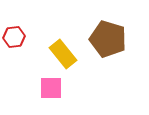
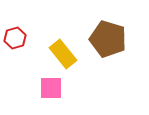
red hexagon: moved 1 px right, 1 px down; rotated 10 degrees counterclockwise
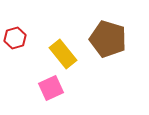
pink square: rotated 25 degrees counterclockwise
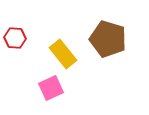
red hexagon: rotated 20 degrees clockwise
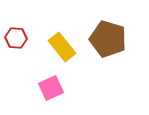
red hexagon: moved 1 px right
yellow rectangle: moved 1 px left, 7 px up
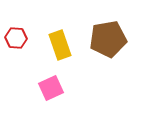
brown pentagon: rotated 27 degrees counterclockwise
yellow rectangle: moved 2 px left, 2 px up; rotated 20 degrees clockwise
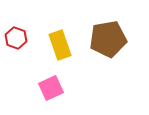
red hexagon: rotated 15 degrees clockwise
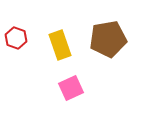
pink square: moved 20 px right
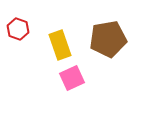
red hexagon: moved 2 px right, 9 px up
pink square: moved 1 px right, 10 px up
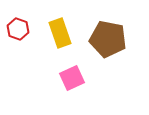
brown pentagon: rotated 21 degrees clockwise
yellow rectangle: moved 12 px up
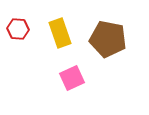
red hexagon: rotated 15 degrees counterclockwise
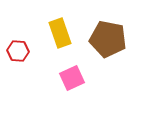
red hexagon: moved 22 px down
